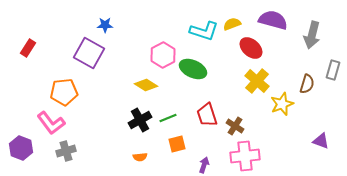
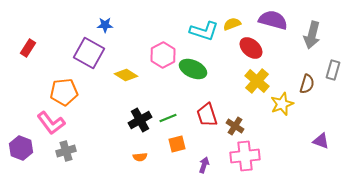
yellow diamond: moved 20 px left, 10 px up
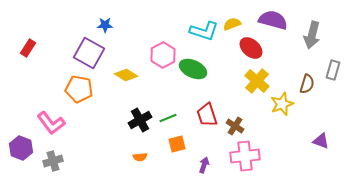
orange pentagon: moved 15 px right, 3 px up; rotated 16 degrees clockwise
gray cross: moved 13 px left, 10 px down
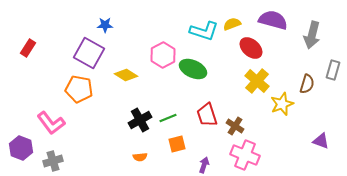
pink cross: moved 1 px up; rotated 28 degrees clockwise
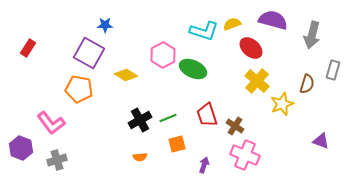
gray cross: moved 4 px right, 1 px up
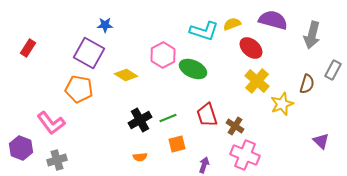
gray rectangle: rotated 12 degrees clockwise
purple triangle: rotated 24 degrees clockwise
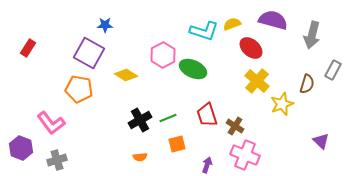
purple arrow: moved 3 px right
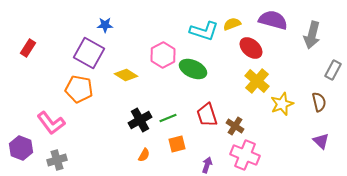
brown semicircle: moved 12 px right, 18 px down; rotated 30 degrees counterclockwise
orange semicircle: moved 4 px right, 2 px up; rotated 56 degrees counterclockwise
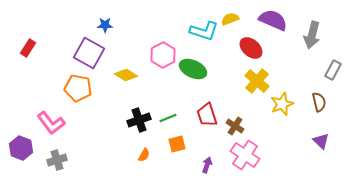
purple semicircle: rotated 8 degrees clockwise
yellow semicircle: moved 2 px left, 5 px up
orange pentagon: moved 1 px left, 1 px up
black cross: moved 1 px left; rotated 10 degrees clockwise
pink cross: rotated 12 degrees clockwise
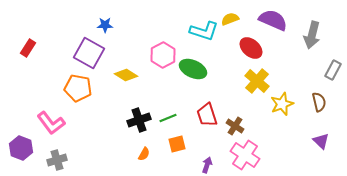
orange semicircle: moved 1 px up
